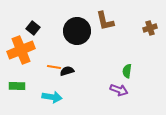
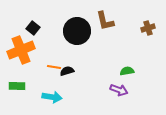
brown cross: moved 2 px left
green semicircle: rotated 72 degrees clockwise
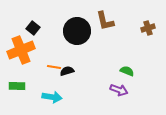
green semicircle: rotated 32 degrees clockwise
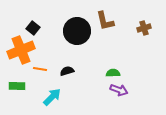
brown cross: moved 4 px left
orange line: moved 14 px left, 2 px down
green semicircle: moved 14 px left, 2 px down; rotated 24 degrees counterclockwise
cyan arrow: rotated 54 degrees counterclockwise
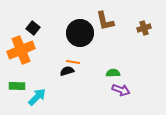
black circle: moved 3 px right, 2 px down
orange line: moved 33 px right, 7 px up
purple arrow: moved 2 px right
cyan arrow: moved 15 px left
